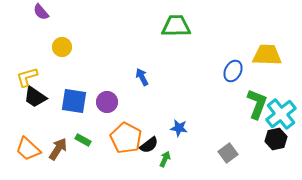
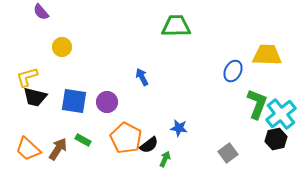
black trapezoid: rotated 20 degrees counterclockwise
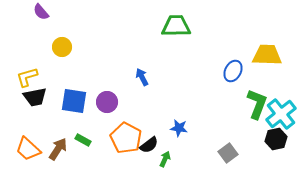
black trapezoid: rotated 25 degrees counterclockwise
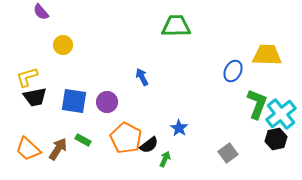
yellow circle: moved 1 px right, 2 px up
blue star: rotated 24 degrees clockwise
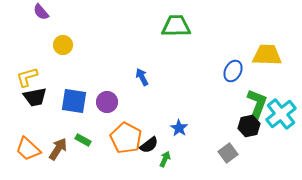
black hexagon: moved 27 px left, 13 px up
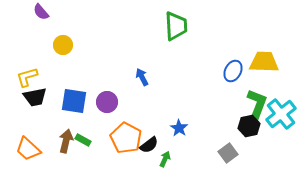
green trapezoid: rotated 88 degrees clockwise
yellow trapezoid: moved 3 px left, 7 px down
brown arrow: moved 8 px right, 8 px up; rotated 20 degrees counterclockwise
